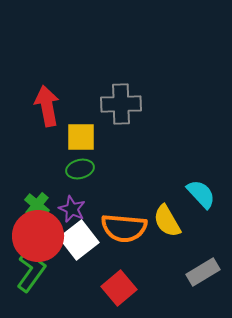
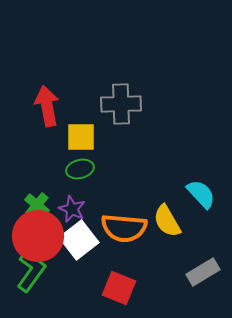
red square: rotated 28 degrees counterclockwise
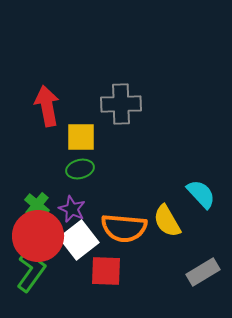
red square: moved 13 px left, 17 px up; rotated 20 degrees counterclockwise
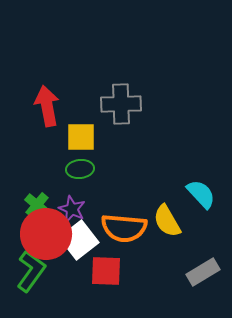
green ellipse: rotated 8 degrees clockwise
red circle: moved 8 px right, 2 px up
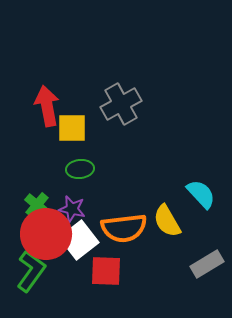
gray cross: rotated 27 degrees counterclockwise
yellow square: moved 9 px left, 9 px up
purple star: rotated 12 degrees counterclockwise
orange semicircle: rotated 12 degrees counterclockwise
gray rectangle: moved 4 px right, 8 px up
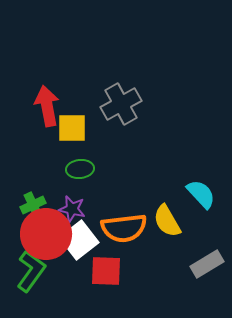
green cross: moved 4 px left; rotated 25 degrees clockwise
